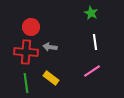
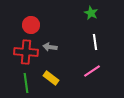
red circle: moved 2 px up
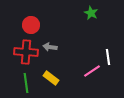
white line: moved 13 px right, 15 px down
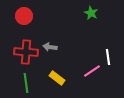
red circle: moved 7 px left, 9 px up
yellow rectangle: moved 6 px right
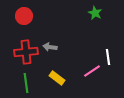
green star: moved 4 px right
red cross: rotated 10 degrees counterclockwise
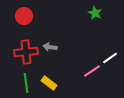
white line: moved 2 px right, 1 px down; rotated 63 degrees clockwise
yellow rectangle: moved 8 px left, 5 px down
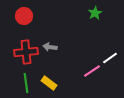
green star: rotated 16 degrees clockwise
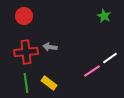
green star: moved 9 px right, 3 px down; rotated 16 degrees counterclockwise
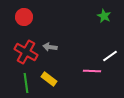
red circle: moved 1 px down
red cross: rotated 35 degrees clockwise
white line: moved 2 px up
pink line: rotated 36 degrees clockwise
yellow rectangle: moved 4 px up
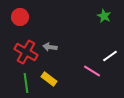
red circle: moved 4 px left
pink line: rotated 30 degrees clockwise
